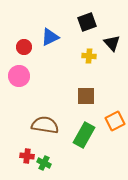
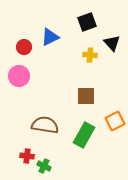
yellow cross: moved 1 px right, 1 px up
green cross: moved 3 px down
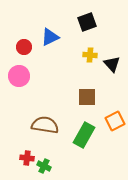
black triangle: moved 21 px down
brown square: moved 1 px right, 1 px down
red cross: moved 2 px down
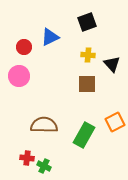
yellow cross: moved 2 px left
brown square: moved 13 px up
orange square: moved 1 px down
brown semicircle: moved 1 px left; rotated 8 degrees counterclockwise
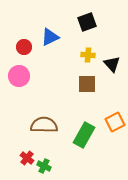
red cross: rotated 32 degrees clockwise
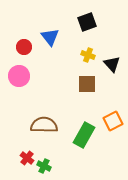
blue triangle: rotated 42 degrees counterclockwise
yellow cross: rotated 16 degrees clockwise
orange square: moved 2 px left, 1 px up
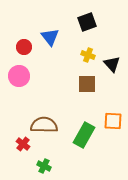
orange square: rotated 30 degrees clockwise
red cross: moved 4 px left, 14 px up
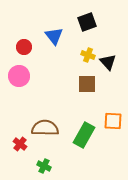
blue triangle: moved 4 px right, 1 px up
black triangle: moved 4 px left, 2 px up
brown semicircle: moved 1 px right, 3 px down
red cross: moved 3 px left
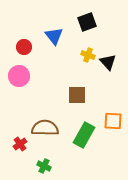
brown square: moved 10 px left, 11 px down
red cross: rotated 16 degrees clockwise
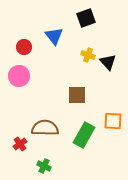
black square: moved 1 px left, 4 px up
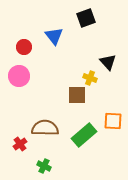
yellow cross: moved 2 px right, 23 px down
green rectangle: rotated 20 degrees clockwise
